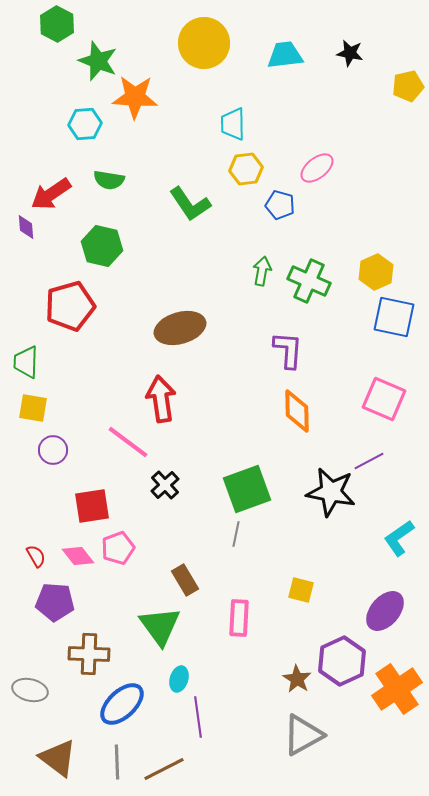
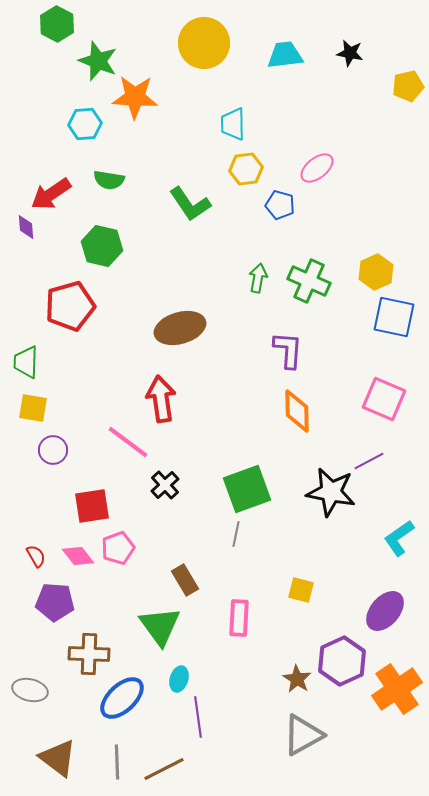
green arrow at (262, 271): moved 4 px left, 7 px down
blue ellipse at (122, 704): moved 6 px up
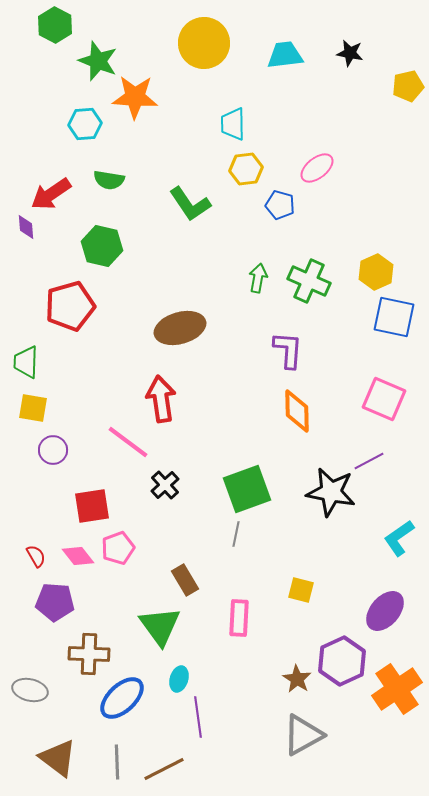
green hexagon at (57, 24): moved 2 px left, 1 px down
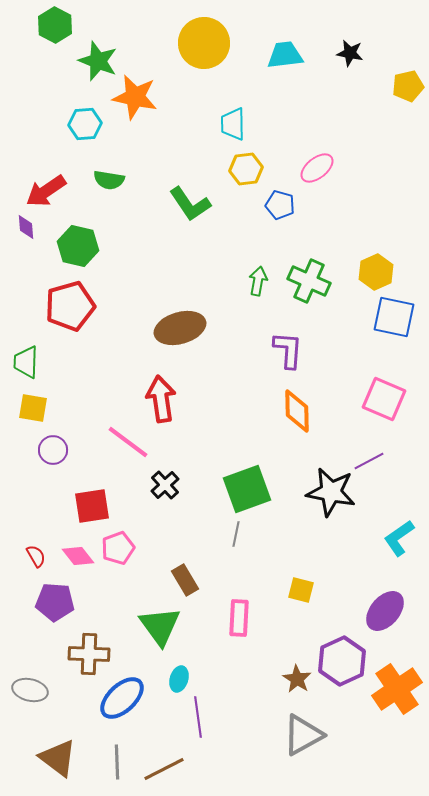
orange star at (135, 97): rotated 9 degrees clockwise
red arrow at (51, 194): moved 5 px left, 3 px up
green hexagon at (102, 246): moved 24 px left
green arrow at (258, 278): moved 3 px down
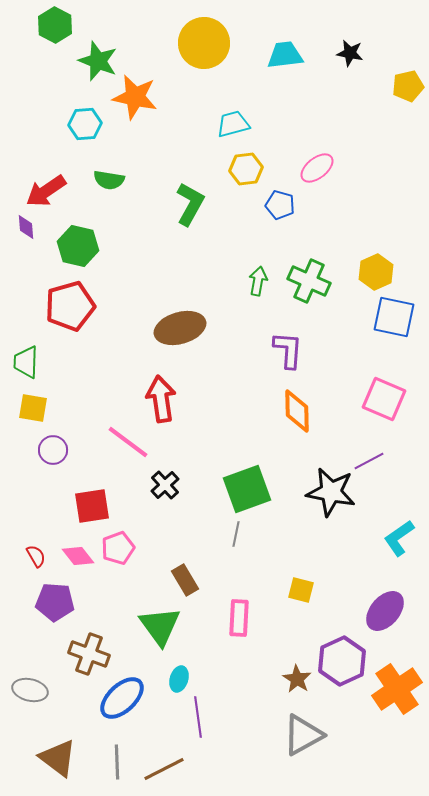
cyan trapezoid at (233, 124): rotated 76 degrees clockwise
green L-shape at (190, 204): rotated 117 degrees counterclockwise
brown cross at (89, 654): rotated 18 degrees clockwise
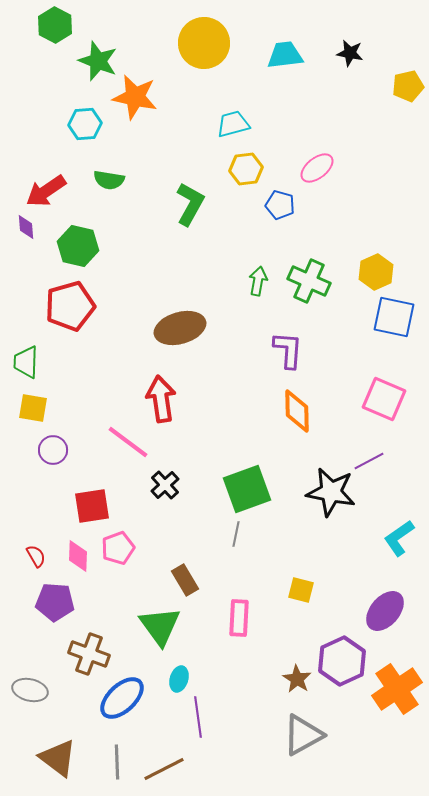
pink diamond at (78, 556): rotated 40 degrees clockwise
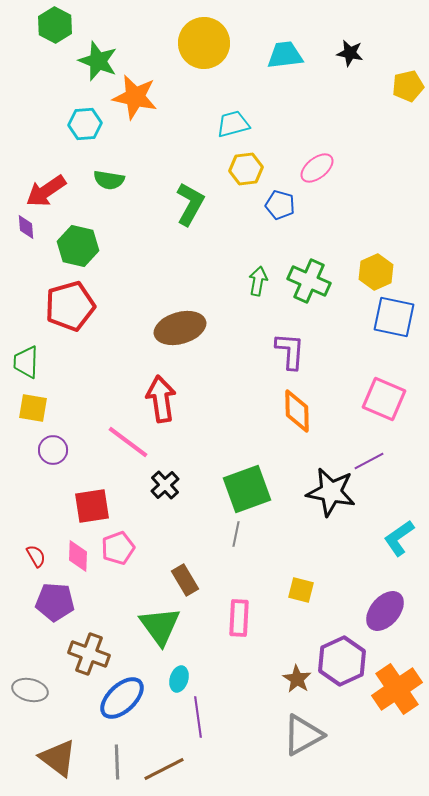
purple L-shape at (288, 350): moved 2 px right, 1 px down
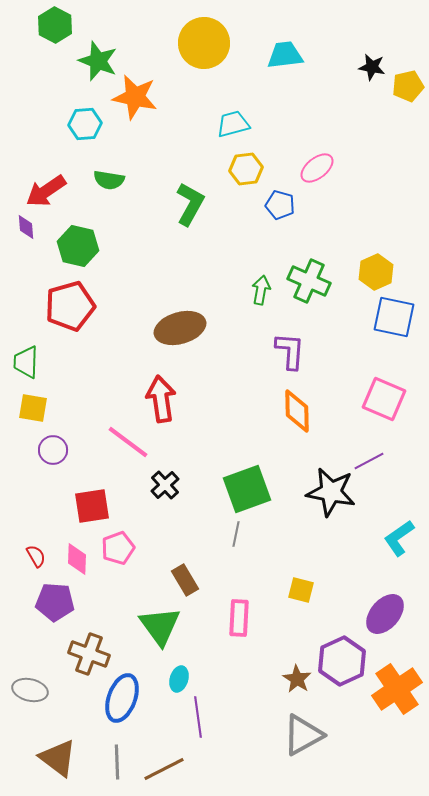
black star at (350, 53): moved 22 px right, 14 px down
green arrow at (258, 281): moved 3 px right, 9 px down
pink diamond at (78, 556): moved 1 px left, 3 px down
purple ellipse at (385, 611): moved 3 px down
blue ellipse at (122, 698): rotated 27 degrees counterclockwise
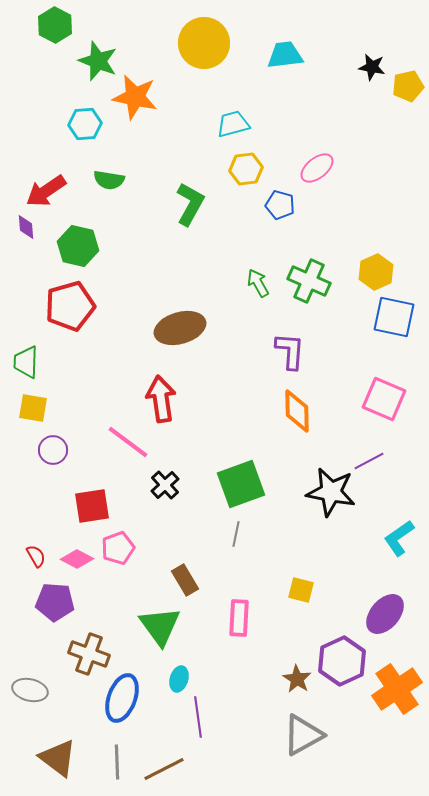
green arrow at (261, 290): moved 3 px left, 7 px up; rotated 40 degrees counterclockwise
green square at (247, 489): moved 6 px left, 5 px up
pink diamond at (77, 559): rotated 64 degrees counterclockwise
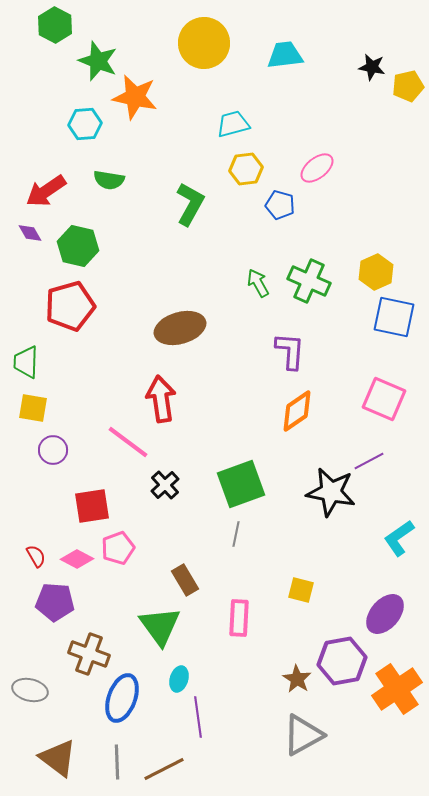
purple diamond at (26, 227): moved 4 px right, 6 px down; rotated 25 degrees counterclockwise
orange diamond at (297, 411): rotated 57 degrees clockwise
purple hexagon at (342, 661): rotated 15 degrees clockwise
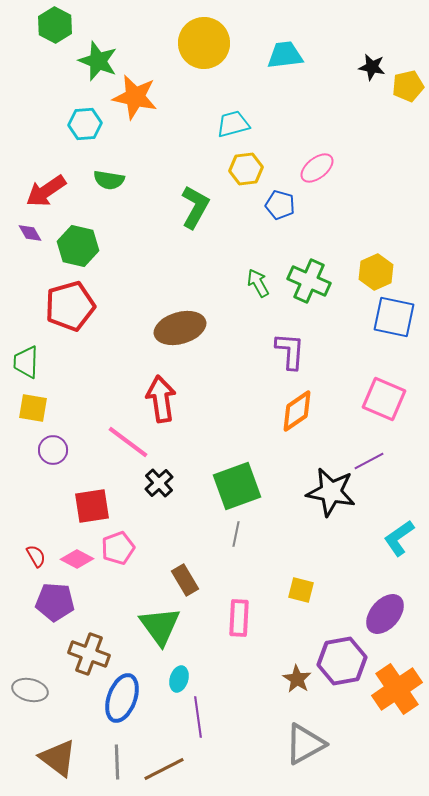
green L-shape at (190, 204): moved 5 px right, 3 px down
green square at (241, 484): moved 4 px left, 2 px down
black cross at (165, 485): moved 6 px left, 2 px up
gray triangle at (303, 735): moved 2 px right, 9 px down
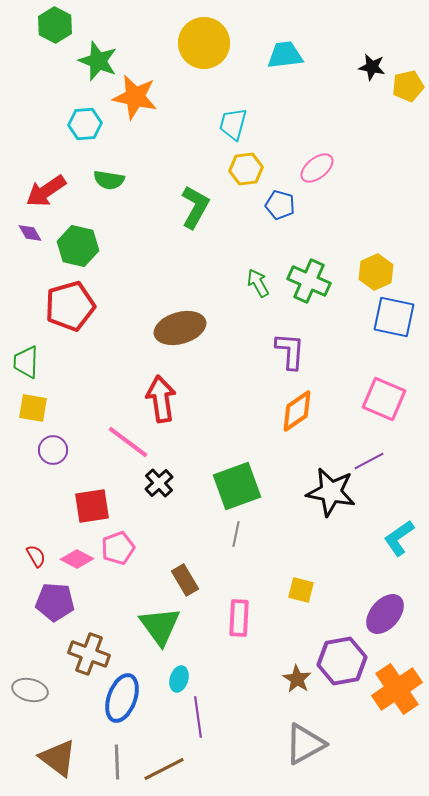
cyan trapezoid at (233, 124): rotated 60 degrees counterclockwise
